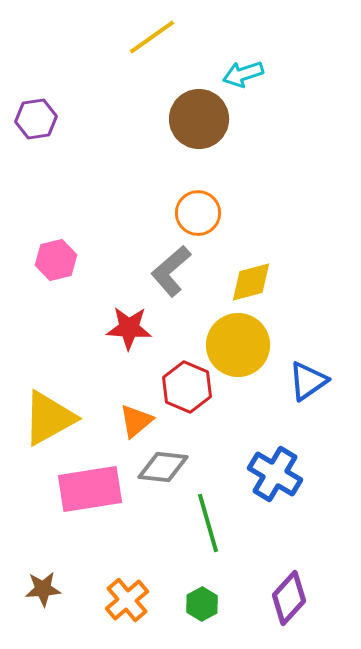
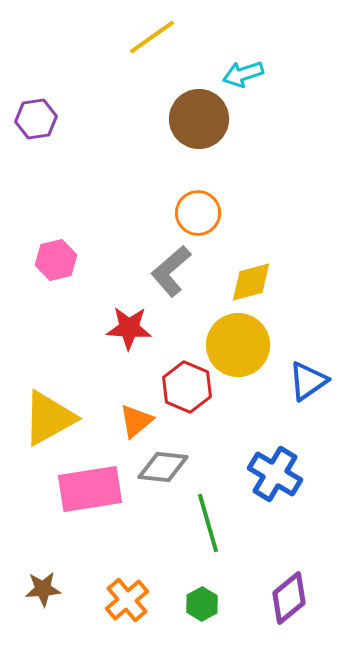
purple diamond: rotated 8 degrees clockwise
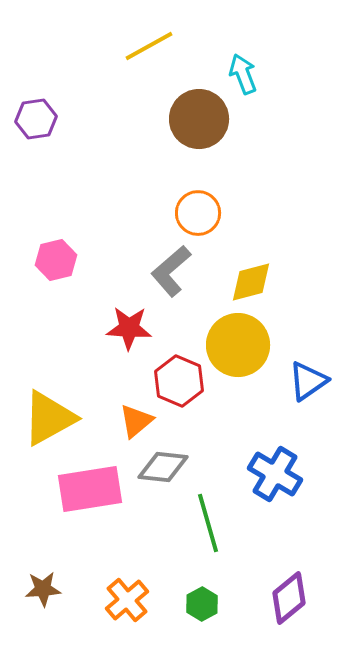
yellow line: moved 3 px left, 9 px down; rotated 6 degrees clockwise
cyan arrow: rotated 87 degrees clockwise
red hexagon: moved 8 px left, 6 px up
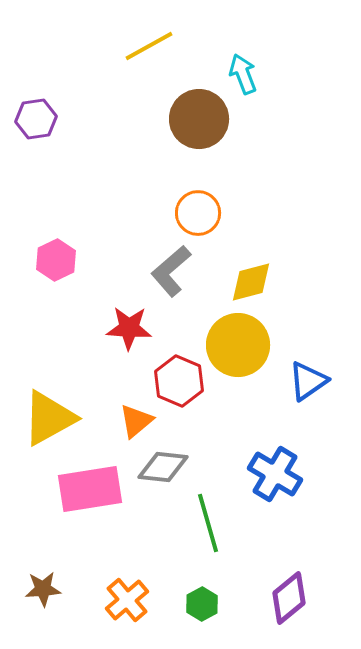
pink hexagon: rotated 12 degrees counterclockwise
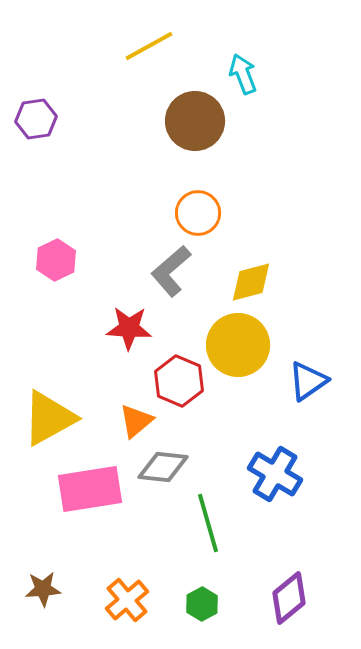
brown circle: moved 4 px left, 2 px down
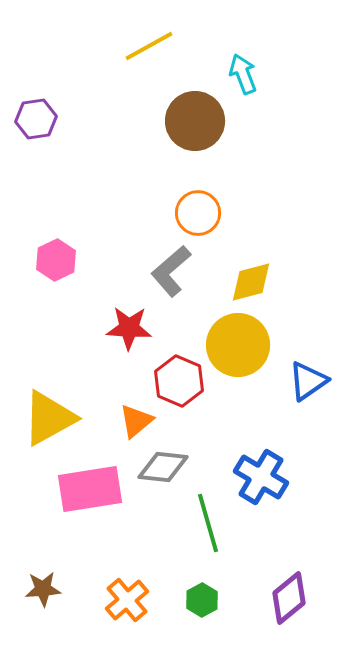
blue cross: moved 14 px left, 3 px down
green hexagon: moved 4 px up
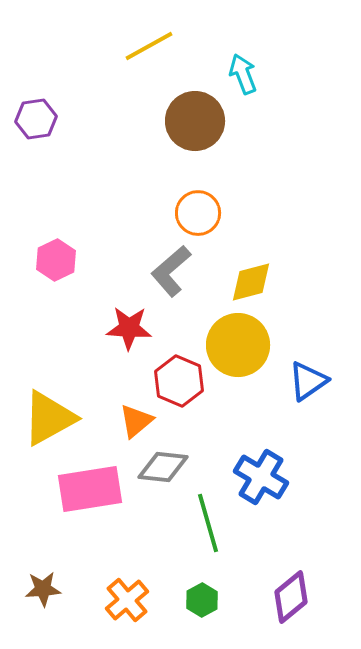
purple diamond: moved 2 px right, 1 px up
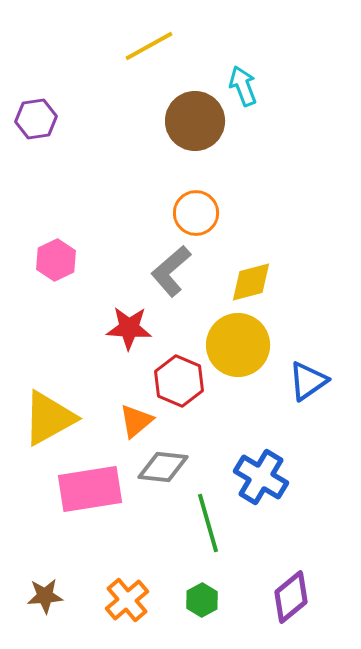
cyan arrow: moved 12 px down
orange circle: moved 2 px left
brown star: moved 2 px right, 7 px down
